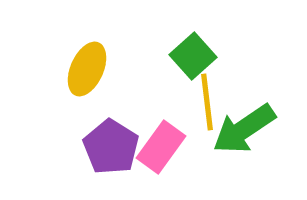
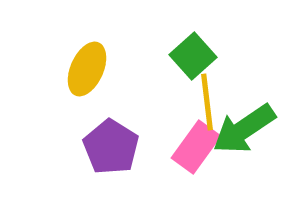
pink rectangle: moved 35 px right
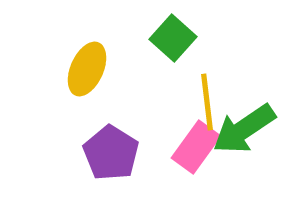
green square: moved 20 px left, 18 px up; rotated 6 degrees counterclockwise
purple pentagon: moved 6 px down
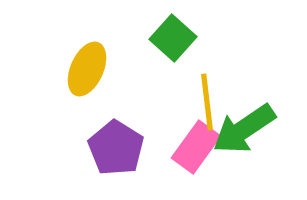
purple pentagon: moved 5 px right, 5 px up
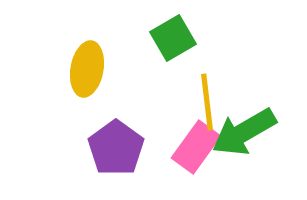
green square: rotated 18 degrees clockwise
yellow ellipse: rotated 14 degrees counterclockwise
green arrow: moved 3 px down; rotated 4 degrees clockwise
purple pentagon: rotated 4 degrees clockwise
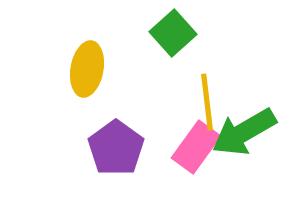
green square: moved 5 px up; rotated 12 degrees counterclockwise
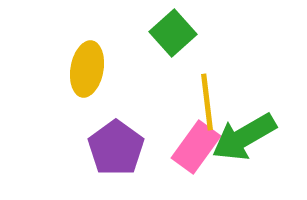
green arrow: moved 5 px down
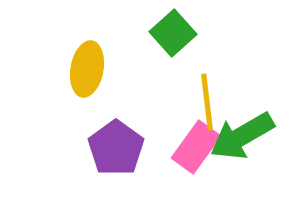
green arrow: moved 2 px left, 1 px up
